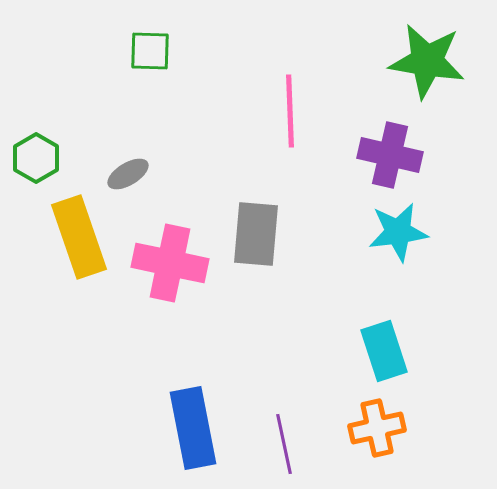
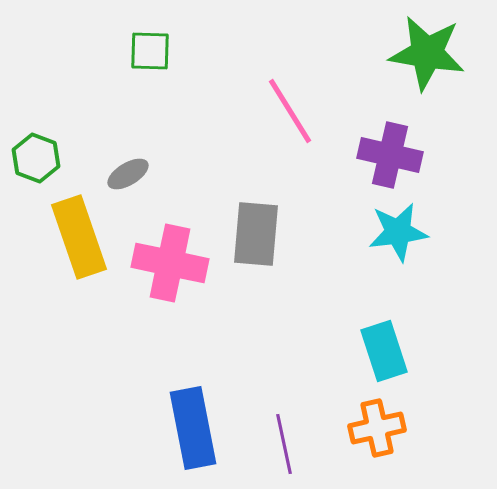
green star: moved 8 px up
pink line: rotated 30 degrees counterclockwise
green hexagon: rotated 9 degrees counterclockwise
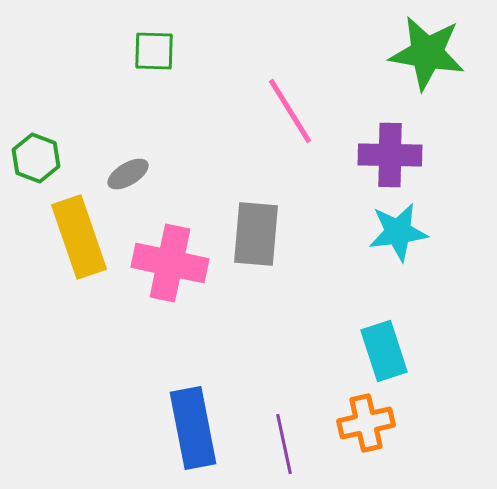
green square: moved 4 px right
purple cross: rotated 12 degrees counterclockwise
orange cross: moved 11 px left, 5 px up
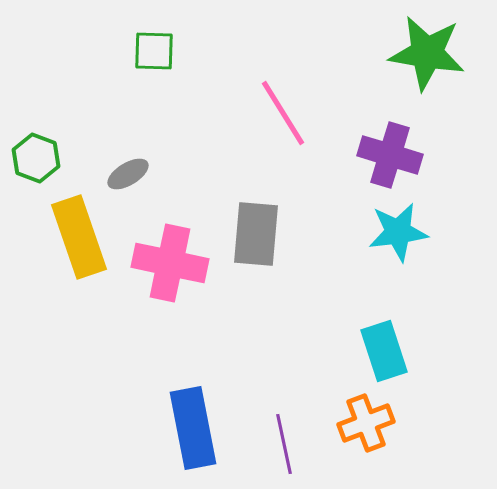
pink line: moved 7 px left, 2 px down
purple cross: rotated 16 degrees clockwise
orange cross: rotated 8 degrees counterclockwise
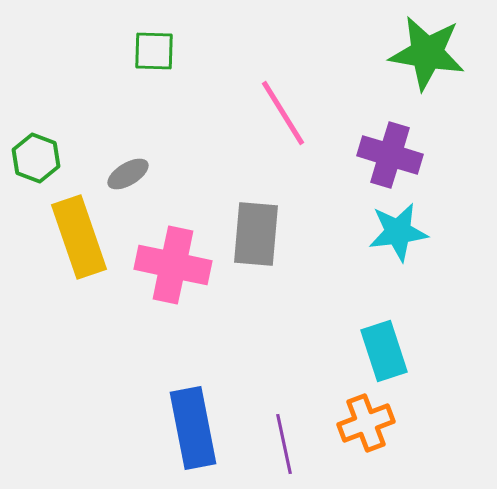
pink cross: moved 3 px right, 2 px down
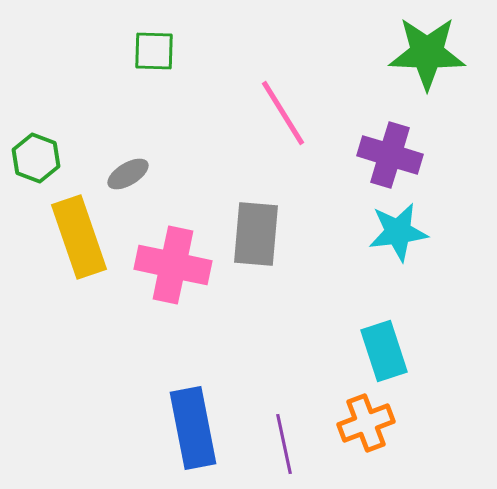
green star: rotated 8 degrees counterclockwise
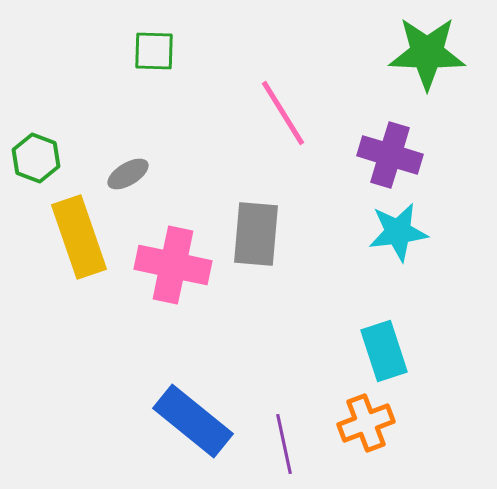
blue rectangle: moved 7 px up; rotated 40 degrees counterclockwise
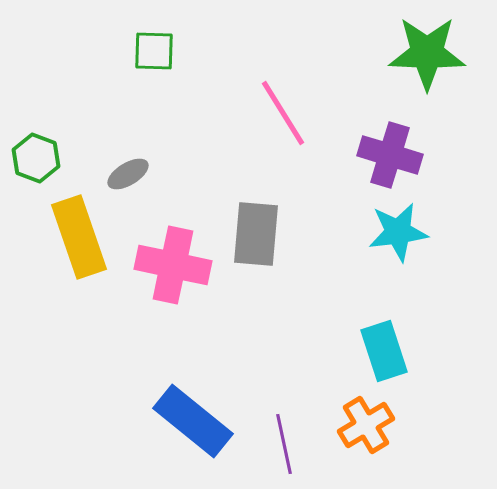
orange cross: moved 2 px down; rotated 10 degrees counterclockwise
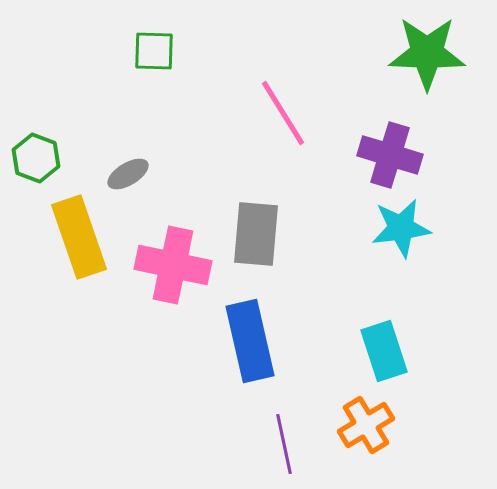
cyan star: moved 3 px right, 4 px up
blue rectangle: moved 57 px right, 80 px up; rotated 38 degrees clockwise
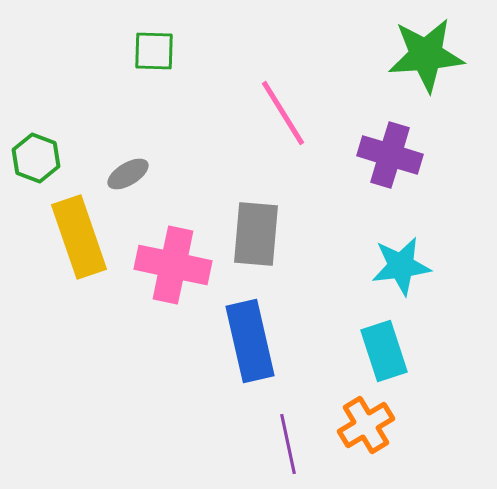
green star: moved 1 px left, 2 px down; rotated 6 degrees counterclockwise
cyan star: moved 38 px down
purple line: moved 4 px right
